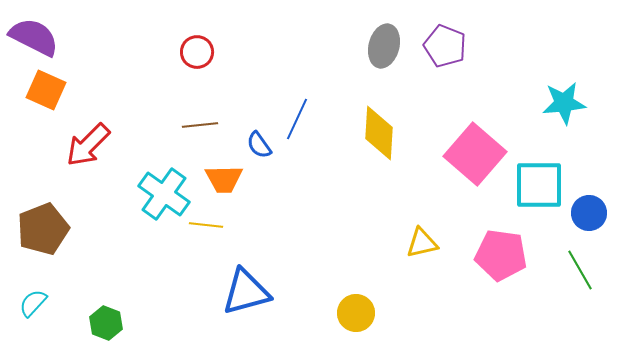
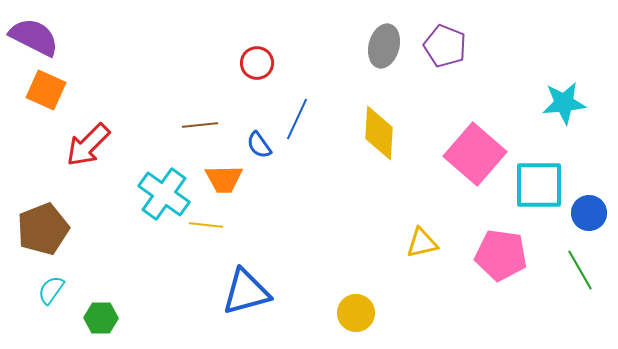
red circle: moved 60 px right, 11 px down
cyan semicircle: moved 18 px right, 13 px up; rotated 8 degrees counterclockwise
green hexagon: moved 5 px left, 5 px up; rotated 20 degrees counterclockwise
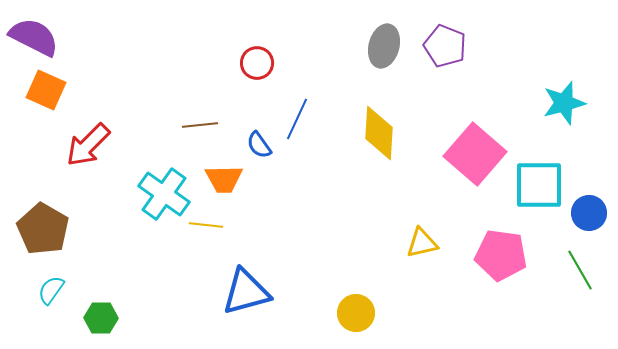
cyan star: rotated 9 degrees counterclockwise
brown pentagon: rotated 21 degrees counterclockwise
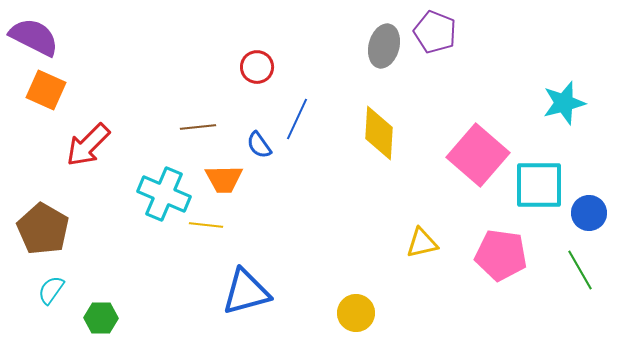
purple pentagon: moved 10 px left, 14 px up
red circle: moved 4 px down
brown line: moved 2 px left, 2 px down
pink square: moved 3 px right, 1 px down
cyan cross: rotated 12 degrees counterclockwise
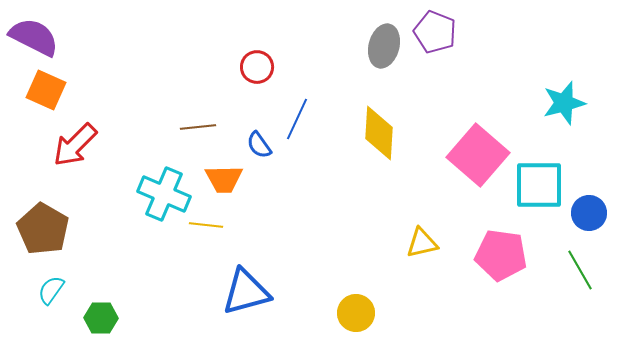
red arrow: moved 13 px left
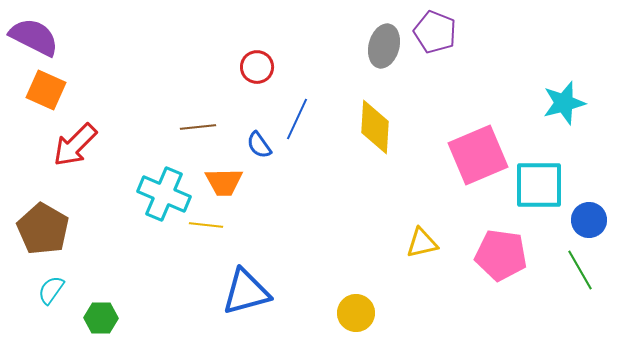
yellow diamond: moved 4 px left, 6 px up
pink square: rotated 26 degrees clockwise
orange trapezoid: moved 3 px down
blue circle: moved 7 px down
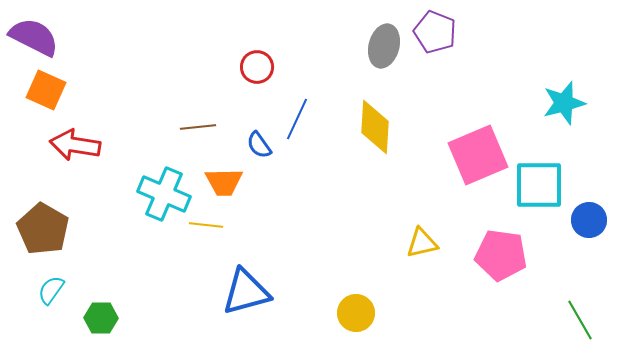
red arrow: rotated 54 degrees clockwise
green line: moved 50 px down
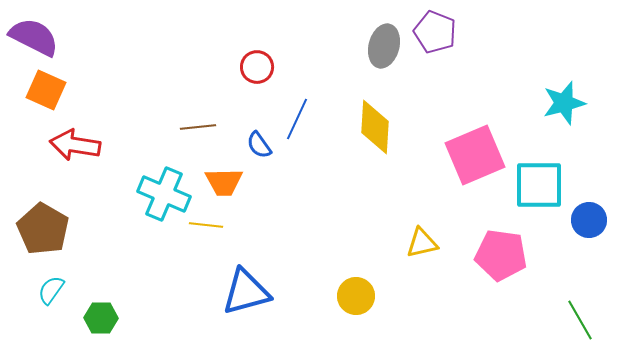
pink square: moved 3 px left
yellow circle: moved 17 px up
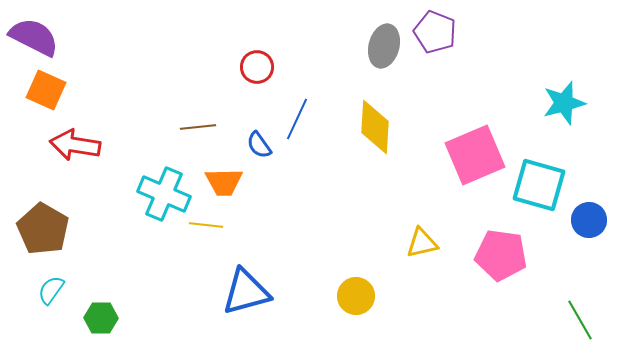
cyan square: rotated 16 degrees clockwise
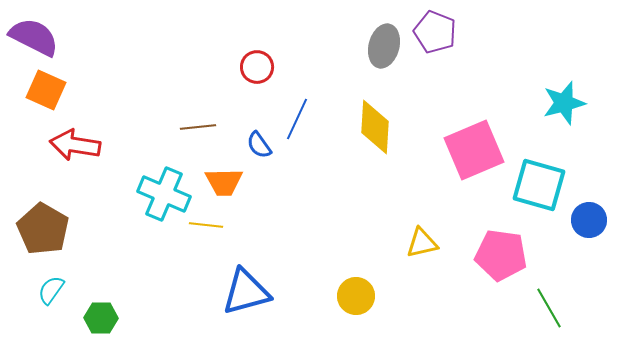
pink square: moved 1 px left, 5 px up
green line: moved 31 px left, 12 px up
